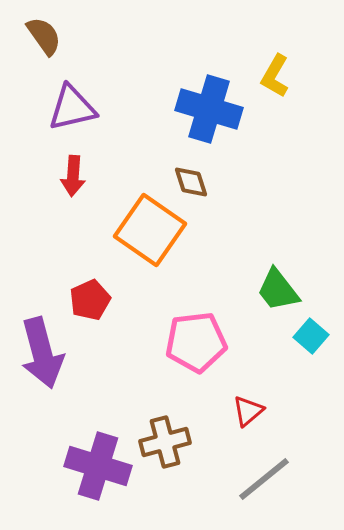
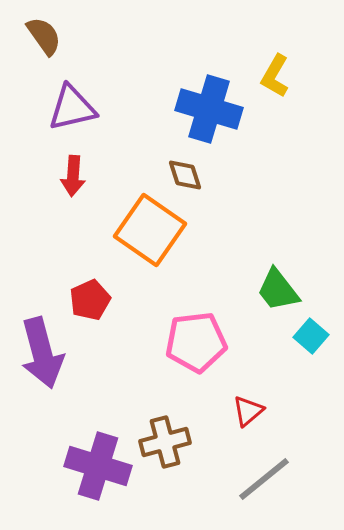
brown diamond: moved 6 px left, 7 px up
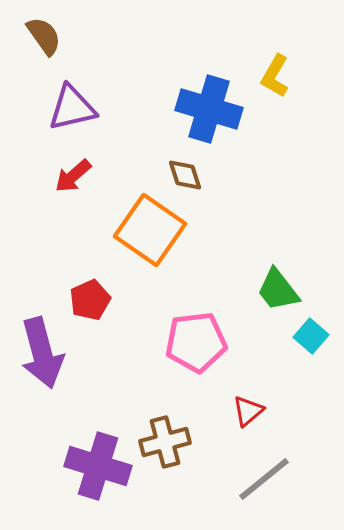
red arrow: rotated 45 degrees clockwise
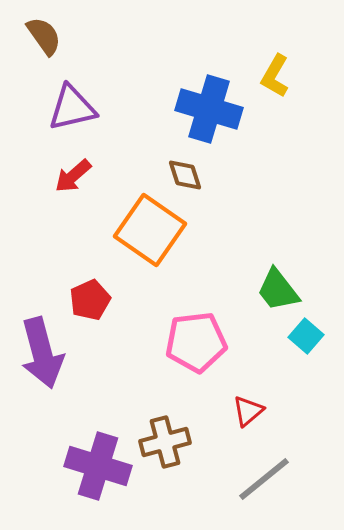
cyan square: moved 5 px left
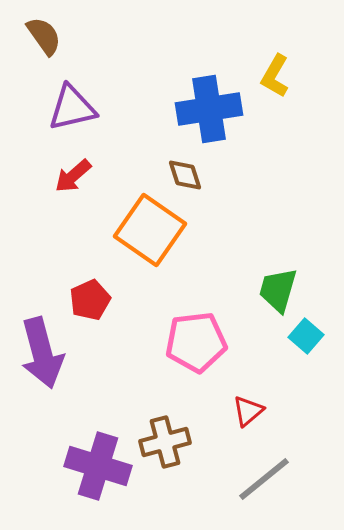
blue cross: rotated 26 degrees counterclockwise
green trapezoid: rotated 54 degrees clockwise
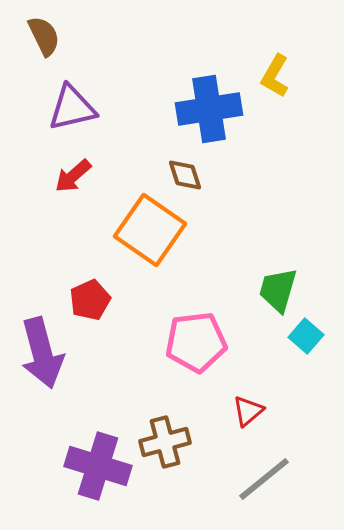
brown semicircle: rotated 9 degrees clockwise
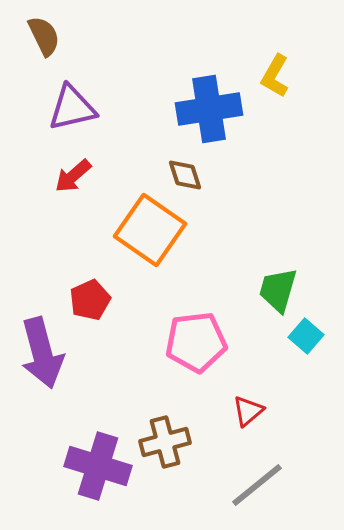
gray line: moved 7 px left, 6 px down
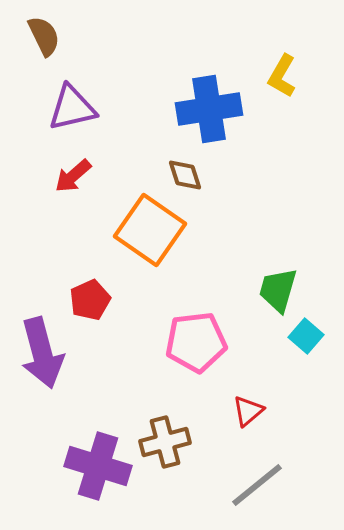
yellow L-shape: moved 7 px right
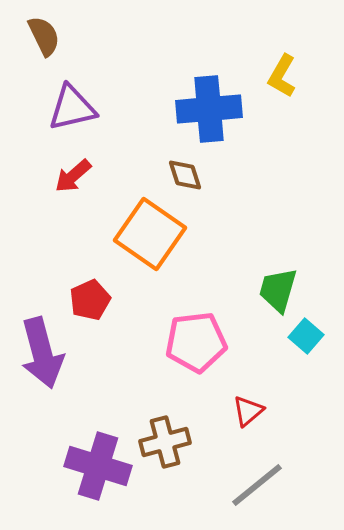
blue cross: rotated 4 degrees clockwise
orange square: moved 4 px down
